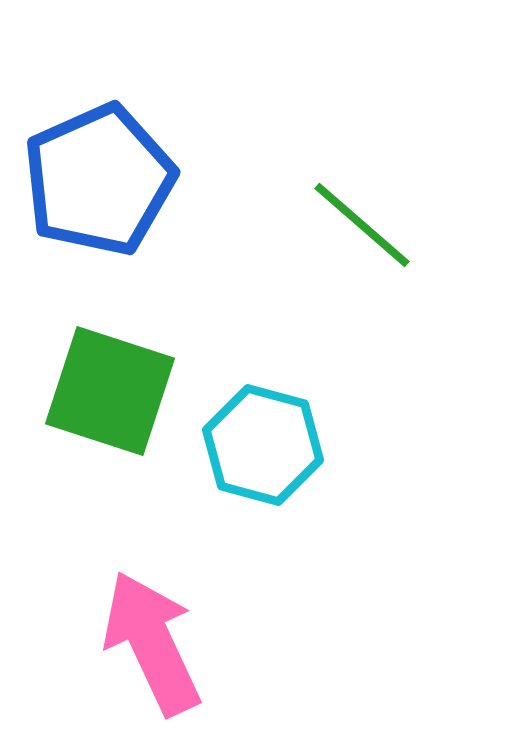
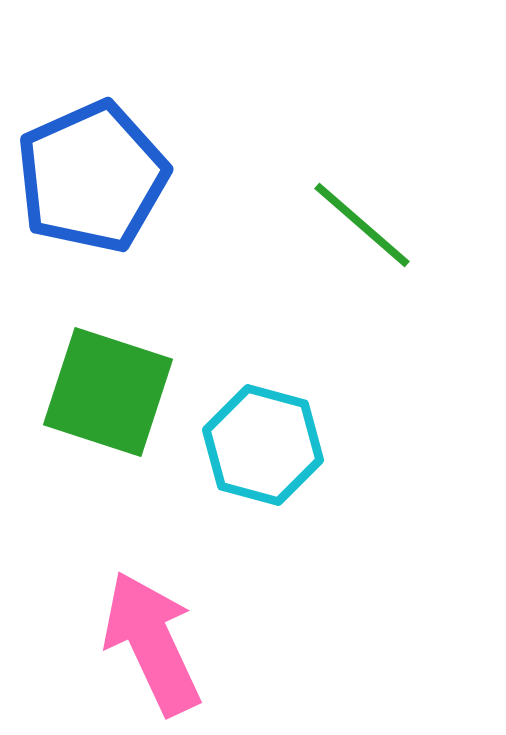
blue pentagon: moved 7 px left, 3 px up
green square: moved 2 px left, 1 px down
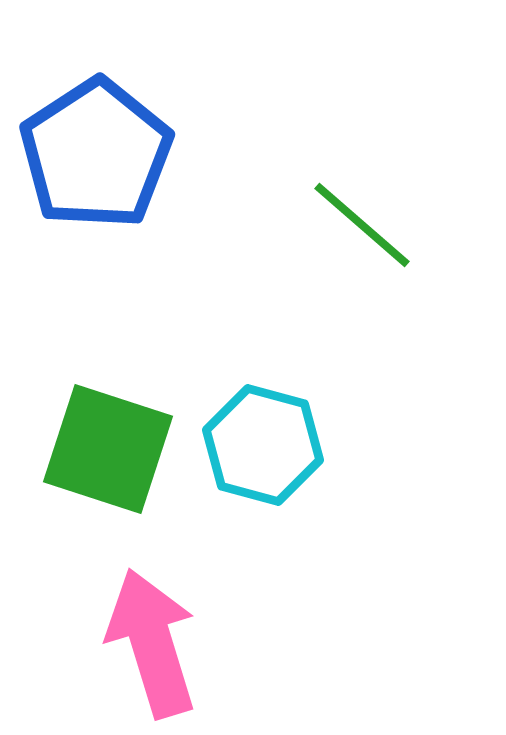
blue pentagon: moved 4 px right, 23 px up; rotated 9 degrees counterclockwise
green square: moved 57 px down
pink arrow: rotated 8 degrees clockwise
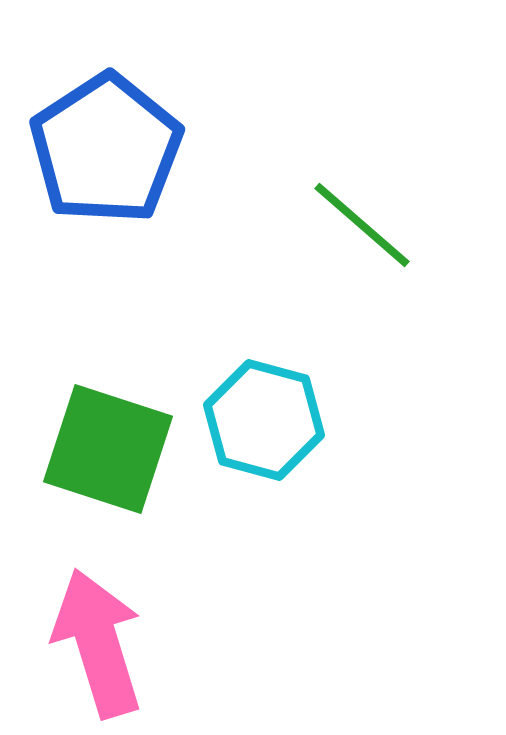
blue pentagon: moved 10 px right, 5 px up
cyan hexagon: moved 1 px right, 25 px up
pink arrow: moved 54 px left
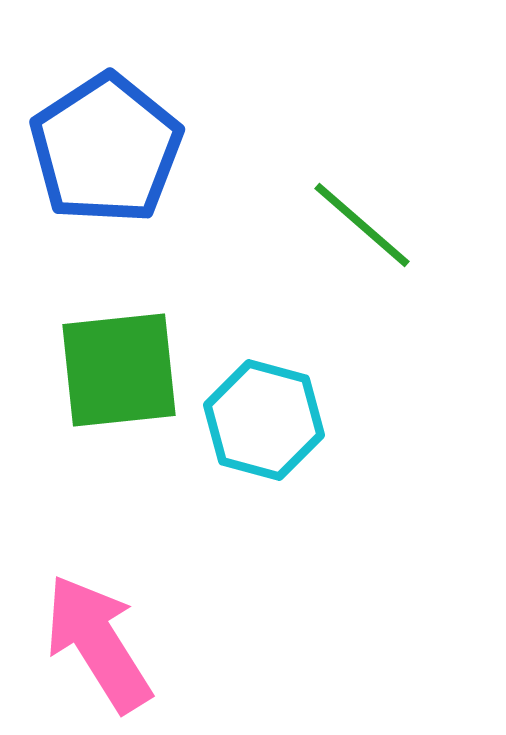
green square: moved 11 px right, 79 px up; rotated 24 degrees counterclockwise
pink arrow: rotated 15 degrees counterclockwise
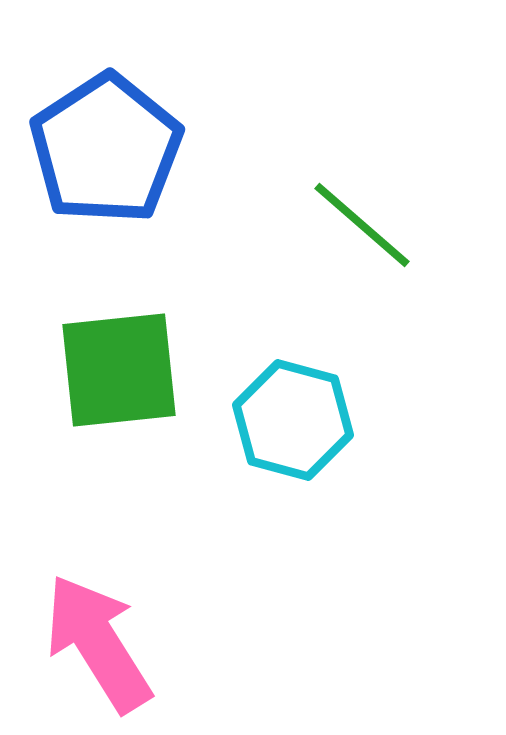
cyan hexagon: moved 29 px right
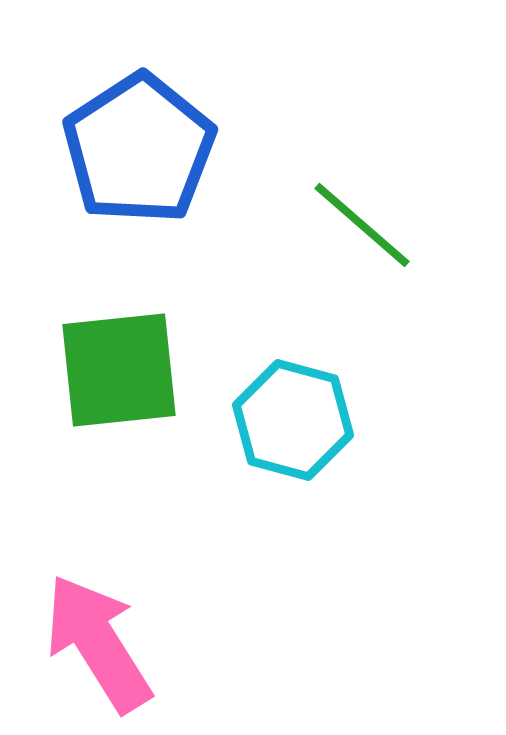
blue pentagon: moved 33 px right
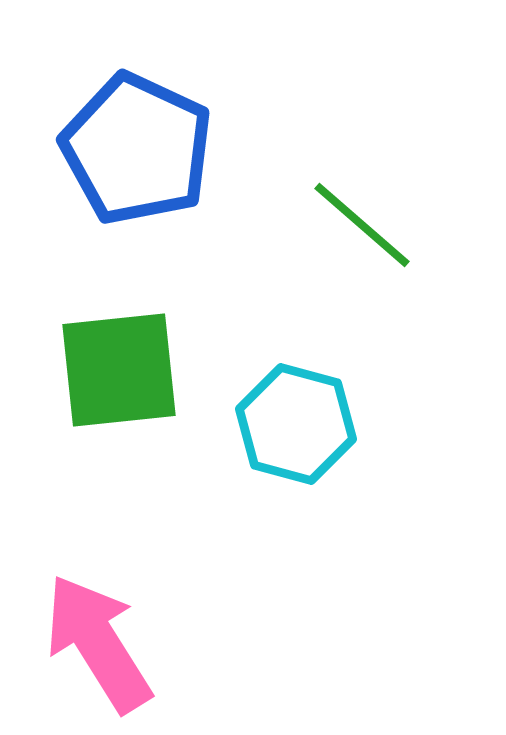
blue pentagon: moved 2 px left; rotated 14 degrees counterclockwise
cyan hexagon: moved 3 px right, 4 px down
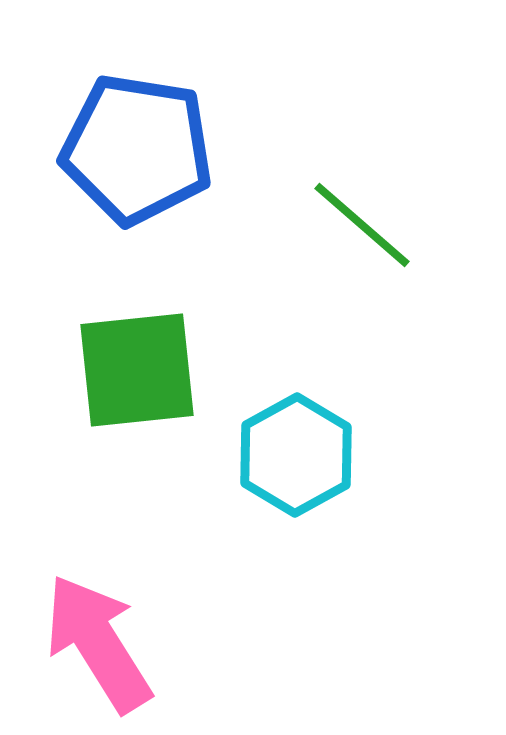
blue pentagon: rotated 16 degrees counterclockwise
green square: moved 18 px right
cyan hexagon: moved 31 px down; rotated 16 degrees clockwise
